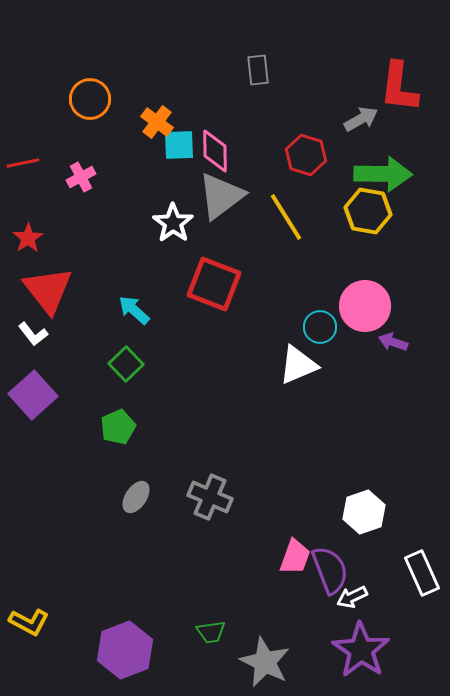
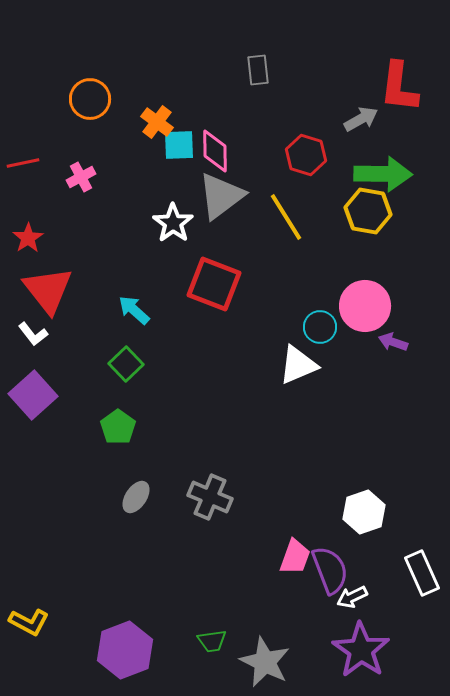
green pentagon: rotated 12 degrees counterclockwise
green trapezoid: moved 1 px right, 9 px down
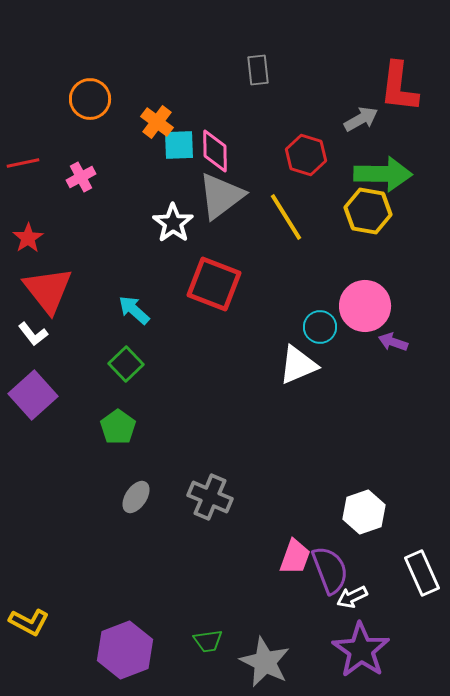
green trapezoid: moved 4 px left
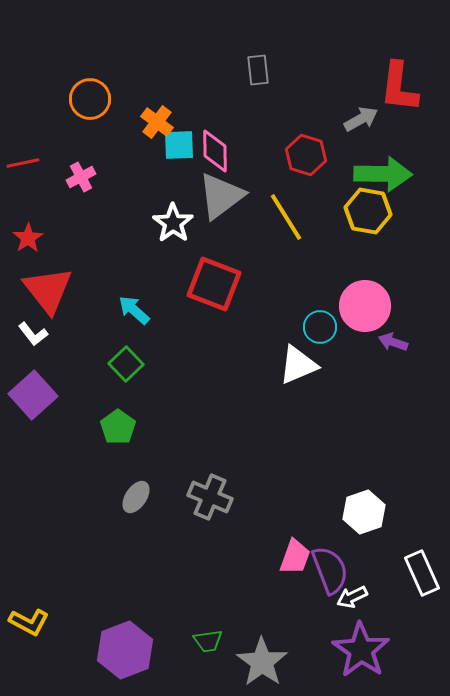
gray star: moved 3 px left; rotated 9 degrees clockwise
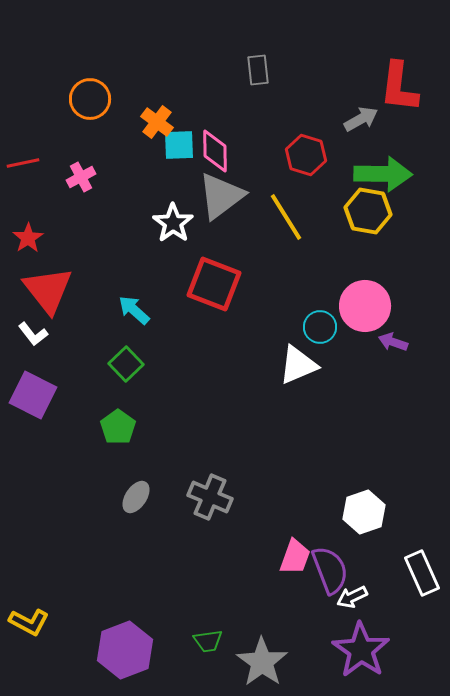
purple square: rotated 21 degrees counterclockwise
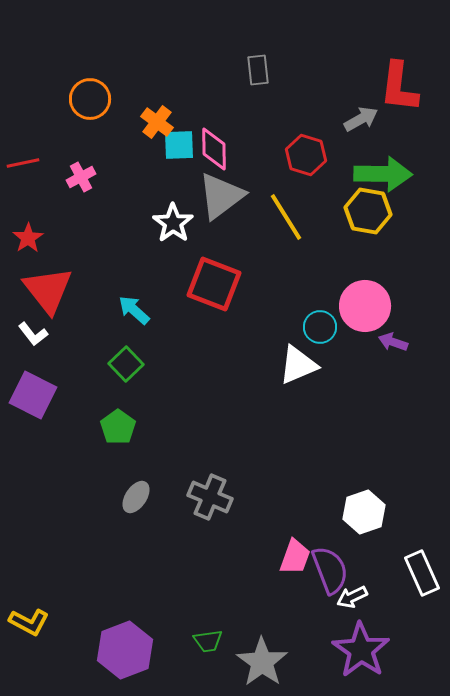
pink diamond: moved 1 px left, 2 px up
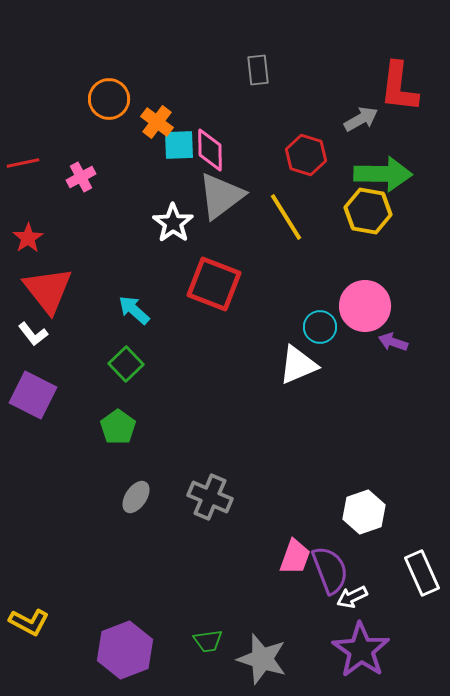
orange circle: moved 19 px right
pink diamond: moved 4 px left, 1 px down
gray star: moved 3 px up; rotated 18 degrees counterclockwise
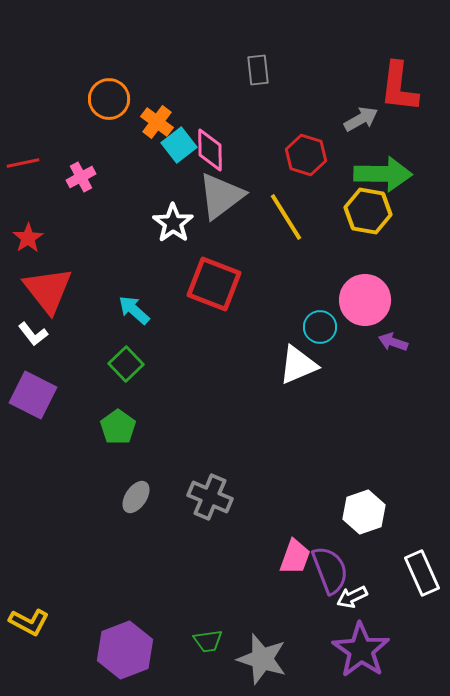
cyan square: rotated 36 degrees counterclockwise
pink circle: moved 6 px up
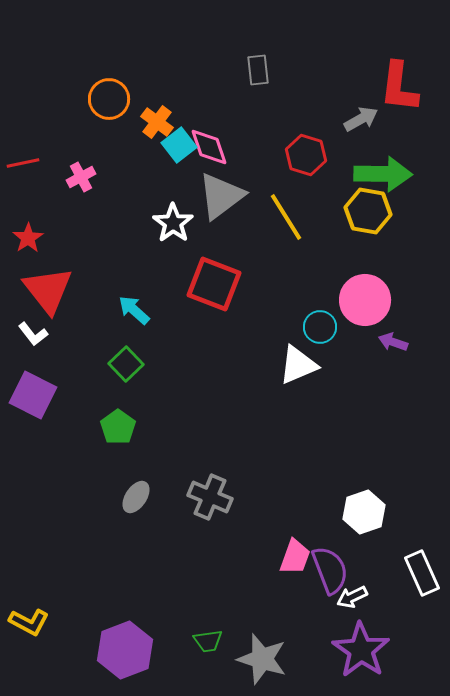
pink diamond: moved 1 px left, 3 px up; rotated 18 degrees counterclockwise
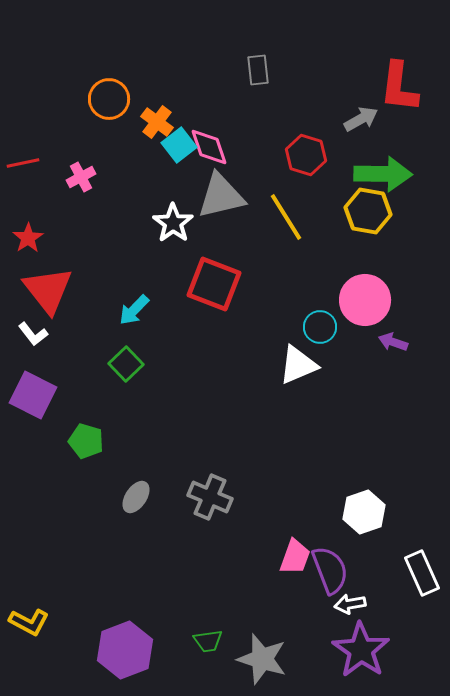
gray triangle: rotated 24 degrees clockwise
cyan arrow: rotated 88 degrees counterclockwise
green pentagon: moved 32 px left, 14 px down; rotated 20 degrees counterclockwise
white arrow: moved 2 px left, 7 px down; rotated 16 degrees clockwise
